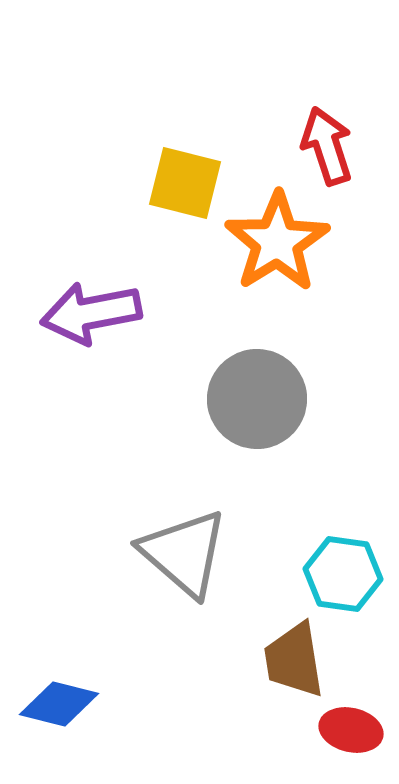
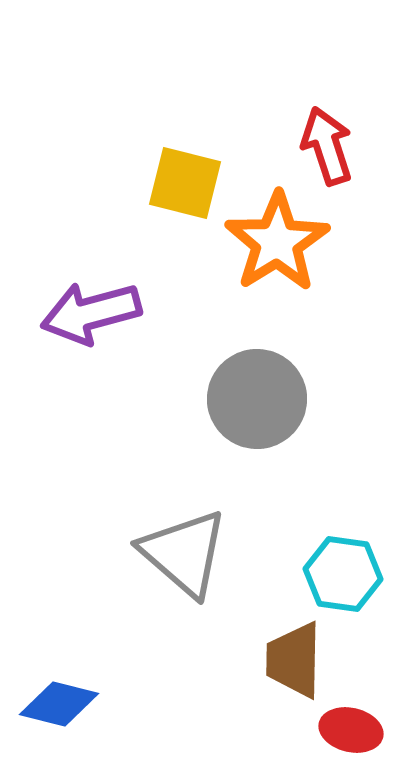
purple arrow: rotated 4 degrees counterclockwise
brown trapezoid: rotated 10 degrees clockwise
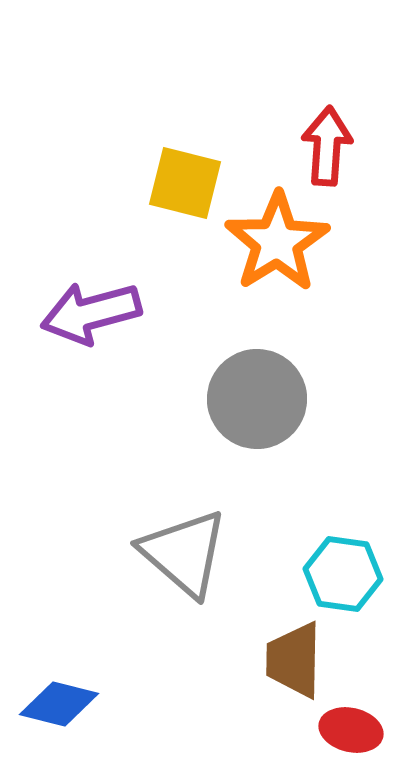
red arrow: rotated 22 degrees clockwise
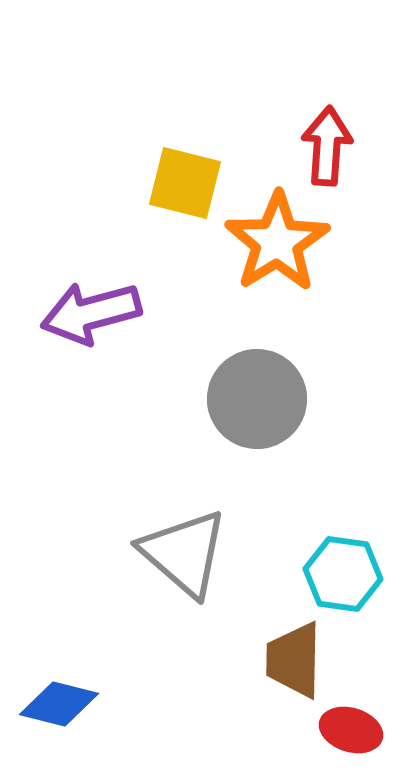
red ellipse: rotated 4 degrees clockwise
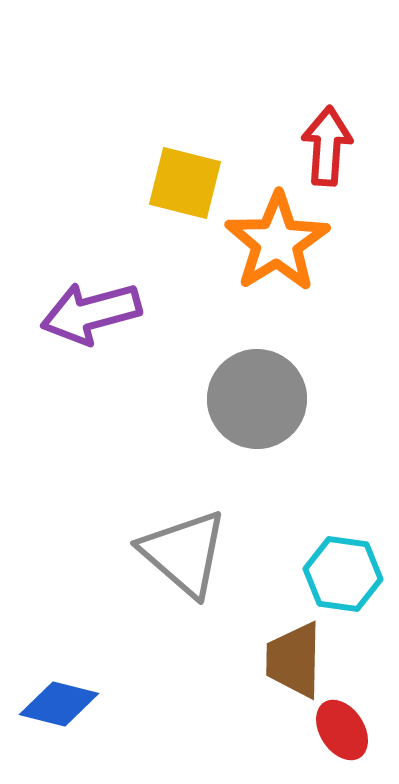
red ellipse: moved 9 px left; rotated 40 degrees clockwise
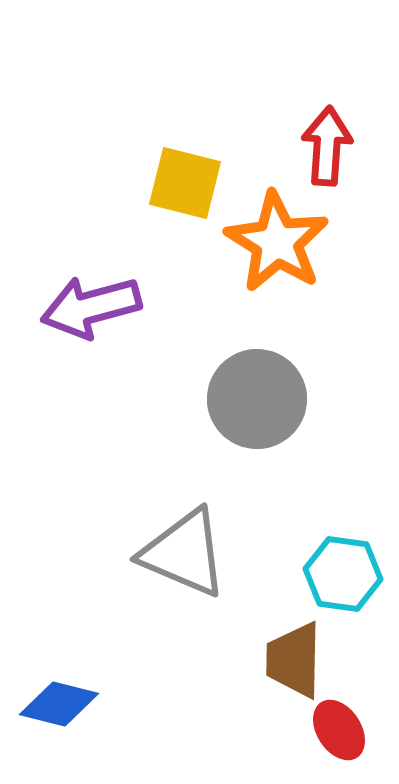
orange star: rotated 8 degrees counterclockwise
purple arrow: moved 6 px up
gray triangle: rotated 18 degrees counterclockwise
red ellipse: moved 3 px left
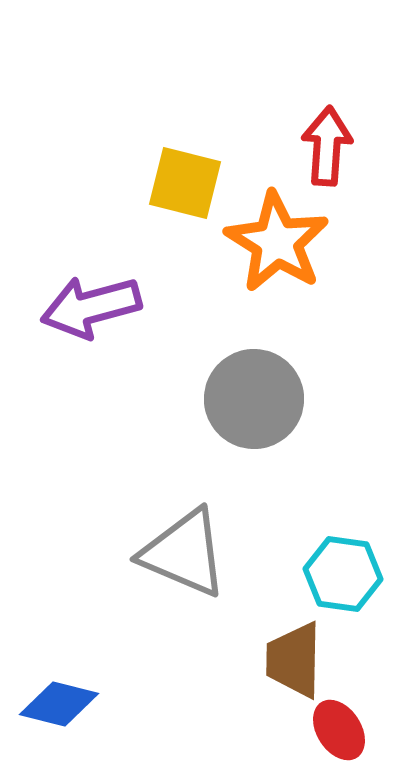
gray circle: moved 3 px left
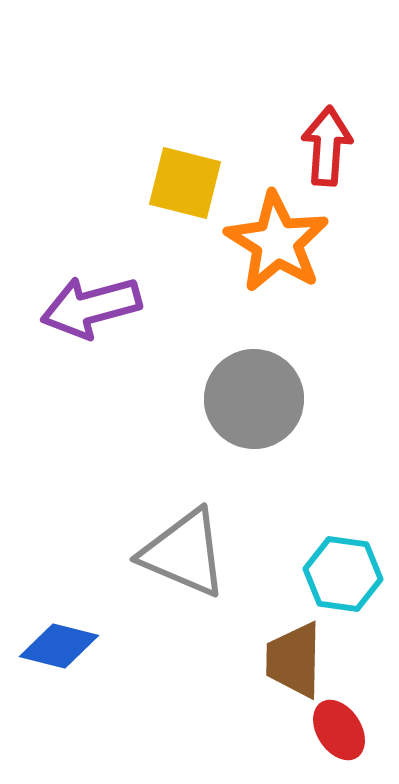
blue diamond: moved 58 px up
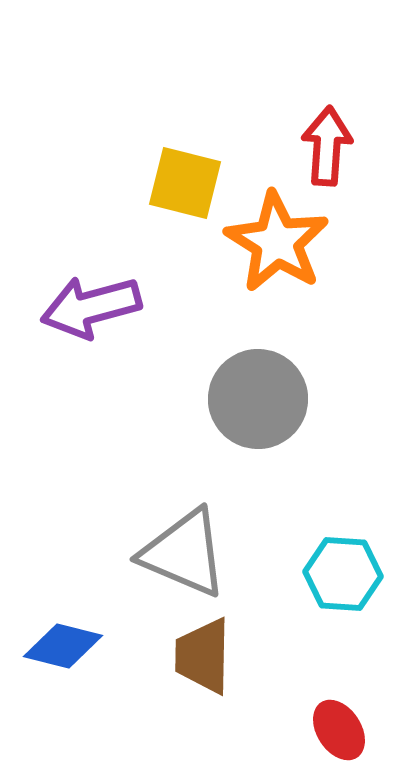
gray circle: moved 4 px right
cyan hexagon: rotated 4 degrees counterclockwise
blue diamond: moved 4 px right
brown trapezoid: moved 91 px left, 4 px up
